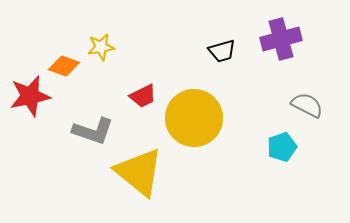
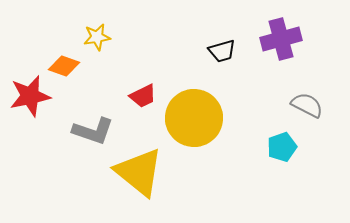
yellow star: moved 4 px left, 10 px up
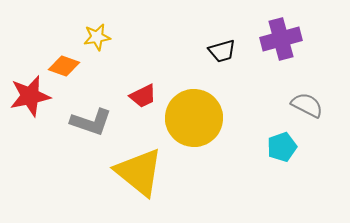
gray L-shape: moved 2 px left, 9 px up
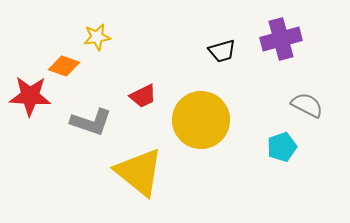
red star: rotated 15 degrees clockwise
yellow circle: moved 7 px right, 2 px down
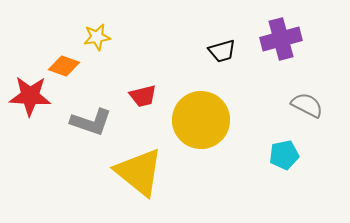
red trapezoid: rotated 12 degrees clockwise
cyan pentagon: moved 2 px right, 8 px down; rotated 8 degrees clockwise
